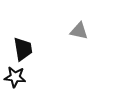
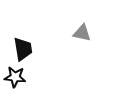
gray triangle: moved 3 px right, 2 px down
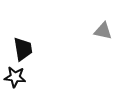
gray triangle: moved 21 px right, 2 px up
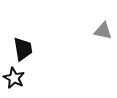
black star: moved 1 px left, 1 px down; rotated 20 degrees clockwise
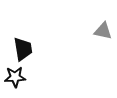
black star: moved 1 px right, 1 px up; rotated 30 degrees counterclockwise
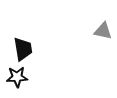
black star: moved 2 px right
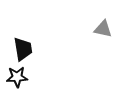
gray triangle: moved 2 px up
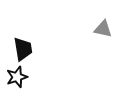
black star: rotated 15 degrees counterclockwise
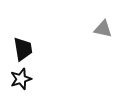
black star: moved 4 px right, 2 px down
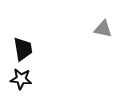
black star: rotated 25 degrees clockwise
